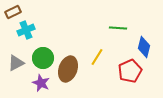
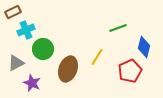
green line: rotated 24 degrees counterclockwise
green circle: moved 9 px up
purple star: moved 9 px left
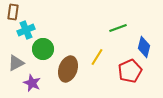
brown rectangle: rotated 56 degrees counterclockwise
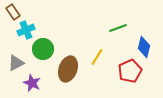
brown rectangle: rotated 42 degrees counterclockwise
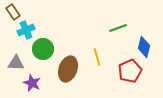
yellow line: rotated 48 degrees counterclockwise
gray triangle: rotated 30 degrees clockwise
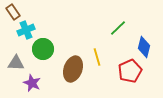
green line: rotated 24 degrees counterclockwise
brown ellipse: moved 5 px right
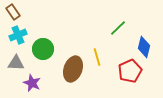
cyan cross: moved 8 px left, 5 px down
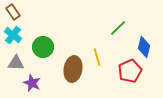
cyan cross: moved 5 px left; rotated 30 degrees counterclockwise
green circle: moved 2 px up
brown ellipse: rotated 10 degrees counterclockwise
